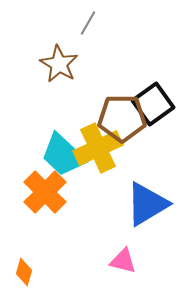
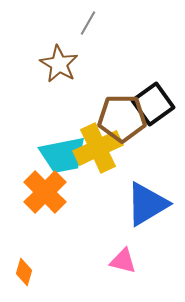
cyan trapezoid: rotated 54 degrees counterclockwise
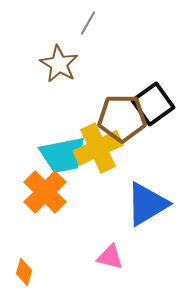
pink triangle: moved 13 px left, 4 px up
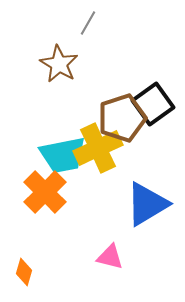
brown pentagon: rotated 18 degrees counterclockwise
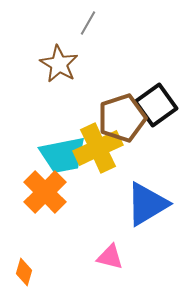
black square: moved 3 px right, 1 px down
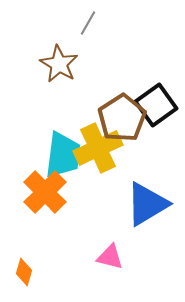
brown pentagon: rotated 15 degrees counterclockwise
cyan trapezoid: rotated 72 degrees counterclockwise
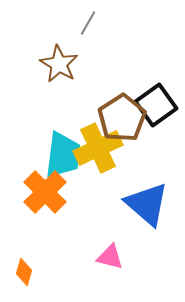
blue triangle: rotated 48 degrees counterclockwise
